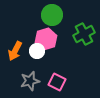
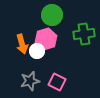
green cross: rotated 20 degrees clockwise
orange arrow: moved 7 px right, 7 px up; rotated 42 degrees counterclockwise
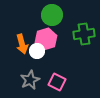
gray star: moved 1 px up; rotated 12 degrees counterclockwise
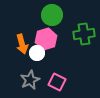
white circle: moved 2 px down
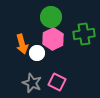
green circle: moved 1 px left, 2 px down
pink hexagon: moved 7 px right; rotated 10 degrees counterclockwise
gray star: moved 2 px right, 3 px down; rotated 24 degrees counterclockwise
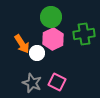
orange arrow: rotated 18 degrees counterclockwise
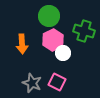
green circle: moved 2 px left, 1 px up
green cross: moved 3 px up; rotated 25 degrees clockwise
pink hexagon: moved 1 px down
orange arrow: rotated 30 degrees clockwise
white circle: moved 26 px right
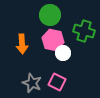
green circle: moved 1 px right, 1 px up
pink hexagon: rotated 20 degrees counterclockwise
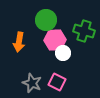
green circle: moved 4 px left, 5 px down
pink hexagon: moved 2 px right; rotated 15 degrees counterclockwise
orange arrow: moved 3 px left, 2 px up; rotated 12 degrees clockwise
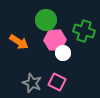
orange arrow: rotated 66 degrees counterclockwise
